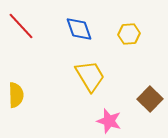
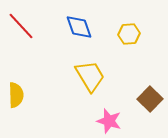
blue diamond: moved 2 px up
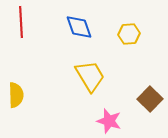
red line: moved 4 px up; rotated 40 degrees clockwise
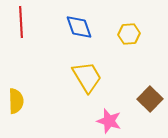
yellow trapezoid: moved 3 px left, 1 px down
yellow semicircle: moved 6 px down
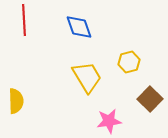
red line: moved 3 px right, 2 px up
yellow hexagon: moved 28 px down; rotated 10 degrees counterclockwise
pink star: rotated 25 degrees counterclockwise
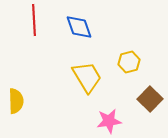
red line: moved 10 px right
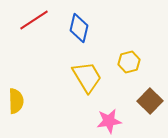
red line: rotated 60 degrees clockwise
blue diamond: moved 1 px down; rotated 32 degrees clockwise
brown square: moved 2 px down
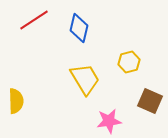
yellow trapezoid: moved 2 px left, 2 px down
brown square: rotated 20 degrees counterclockwise
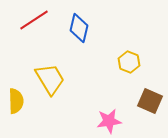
yellow hexagon: rotated 25 degrees counterclockwise
yellow trapezoid: moved 35 px left
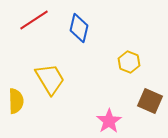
pink star: rotated 25 degrees counterclockwise
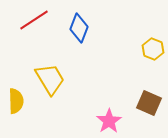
blue diamond: rotated 8 degrees clockwise
yellow hexagon: moved 24 px right, 13 px up
brown square: moved 1 px left, 2 px down
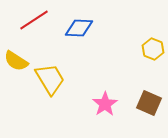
blue diamond: rotated 72 degrees clockwise
yellow semicircle: moved 40 px up; rotated 125 degrees clockwise
pink star: moved 4 px left, 17 px up
